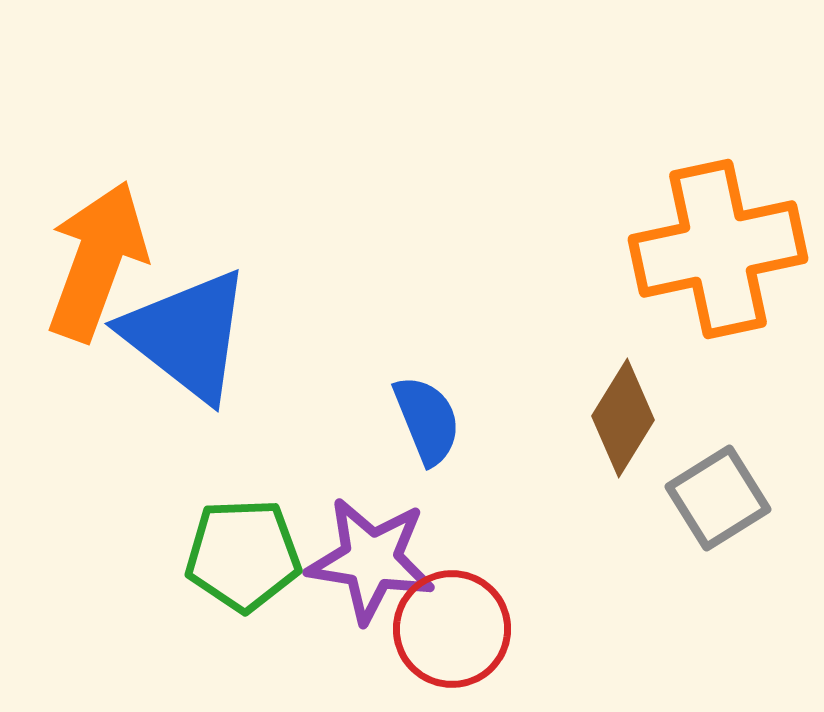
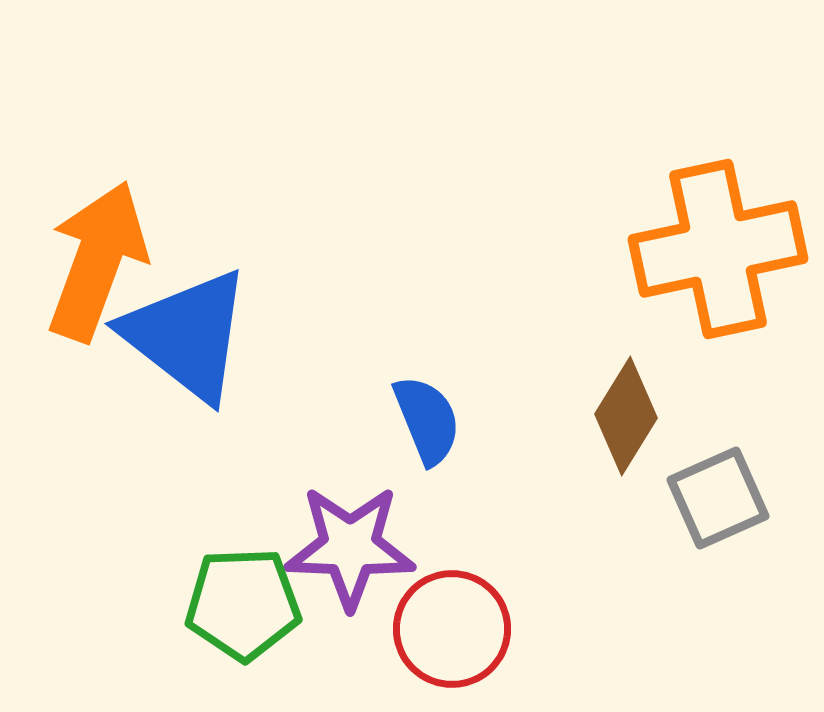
brown diamond: moved 3 px right, 2 px up
gray square: rotated 8 degrees clockwise
green pentagon: moved 49 px down
purple star: moved 21 px left, 13 px up; rotated 7 degrees counterclockwise
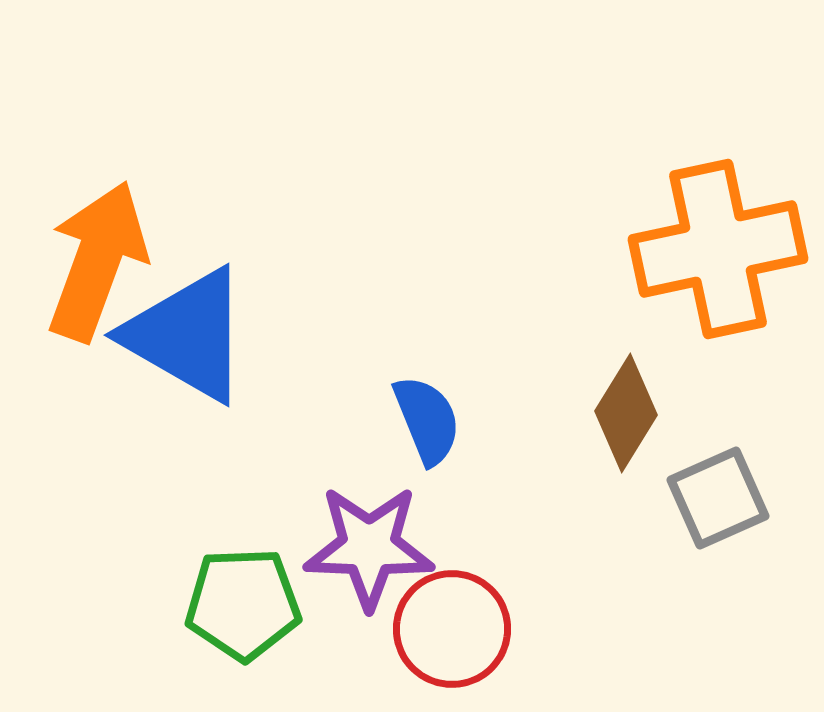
blue triangle: rotated 8 degrees counterclockwise
brown diamond: moved 3 px up
purple star: moved 19 px right
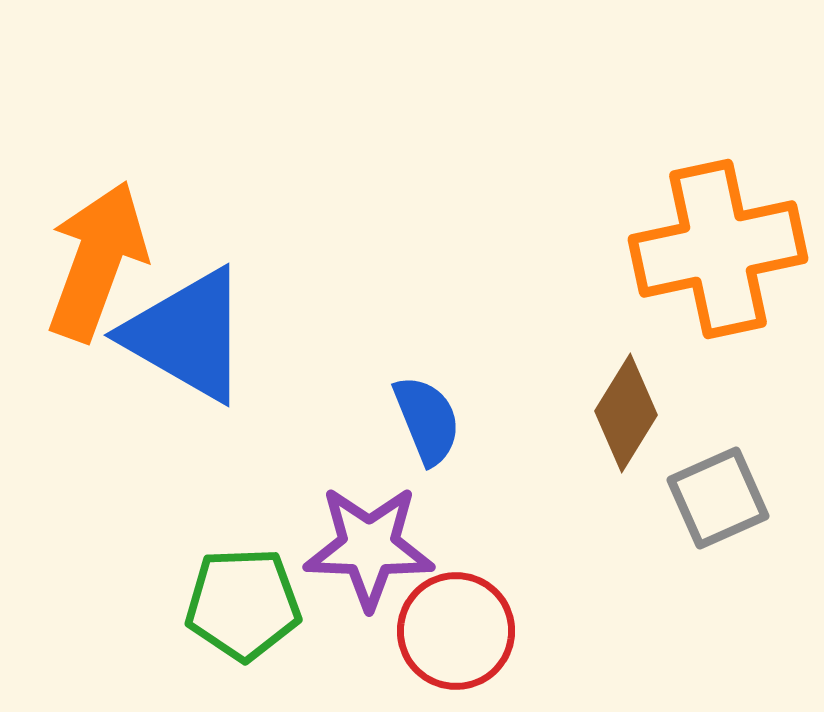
red circle: moved 4 px right, 2 px down
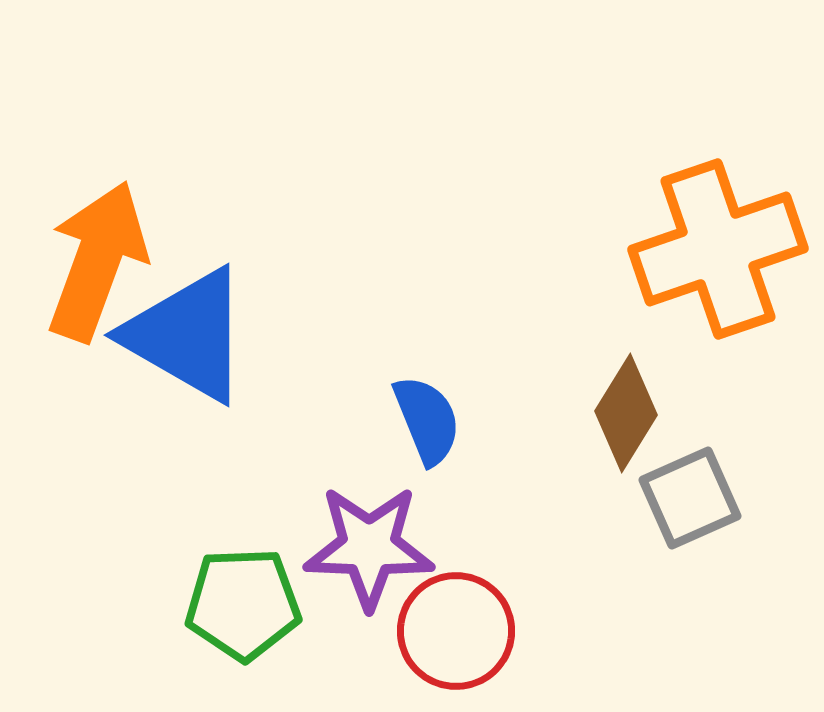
orange cross: rotated 7 degrees counterclockwise
gray square: moved 28 px left
